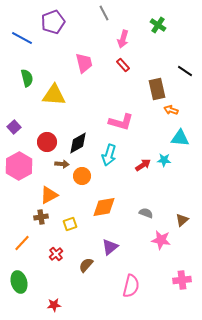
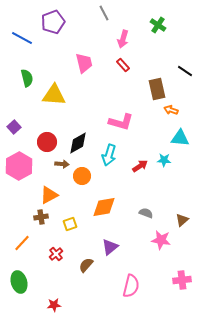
red arrow: moved 3 px left, 1 px down
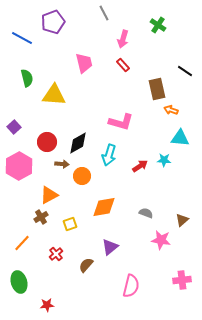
brown cross: rotated 24 degrees counterclockwise
red star: moved 7 px left
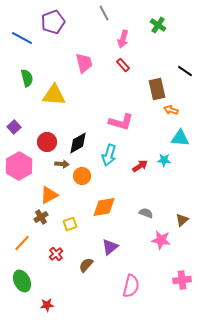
green ellipse: moved 3 px right, 1 px up; rotated 10 degrees counterclockwise
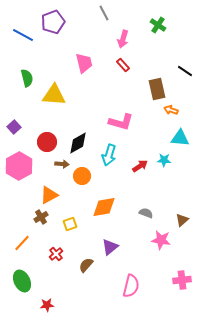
blue line: moved 1 px right, 3 px up
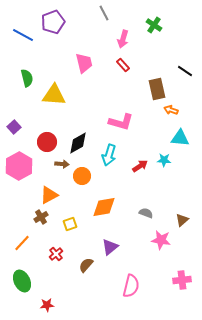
green cross: moved 4 px left
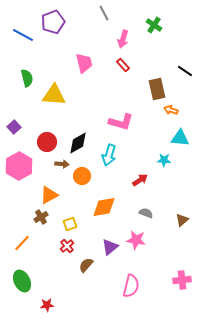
red arrow: moved 14 px down
pink star: moved 25 px left
red cross: moved 11 px right, 8 px up
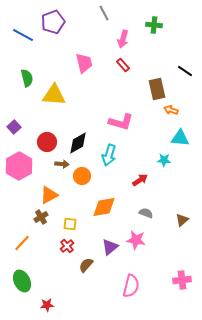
green cross: rotated 28 degrees counterclockwise
yellow square: rotated 24 degrees clockwise
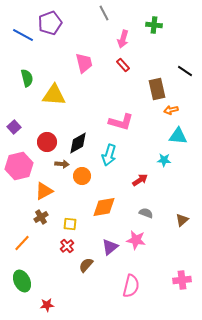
purple pentagon: moved 3 px left, 1 px down
orange arrow: rotated 32 degrees counterclockwise
cyan triangle: moved 2 px left, 2 px up
pink hexagon: rotated 16 degrees clockwise
orange triangle: moved 5 px left, 4 px up
